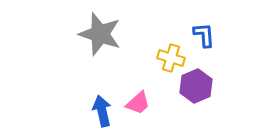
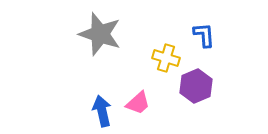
yellow cross: moved 5 px left
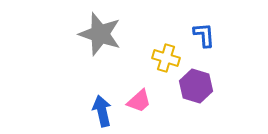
purple hexagon: rotated 20 degrees counterclockwise
pink trapezoid: moved 1 px right, 2 px up
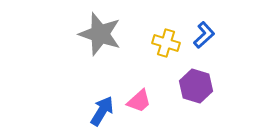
blue L-shape: rotated 52 degrees clockwise
yellow cross: moved 15 px up
blue arrow: rotated 44 degrees clockwise
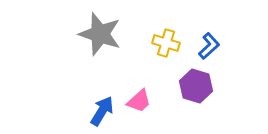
blue L-shape: moved 5 px right, 11 px down
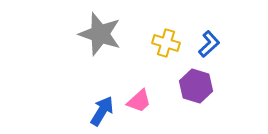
blue L-shape: moved 2 px up
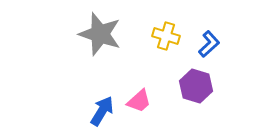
yellow cross: moved 7 px up
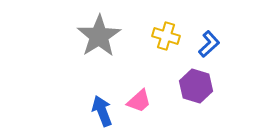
gray star: moved 1 px left, 2 px down; rotated 21 degrees clockwise
blue arrow: rotated 52 degrees counterclockwise
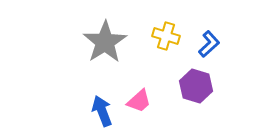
gray star: moved 6 px right, 6 px down
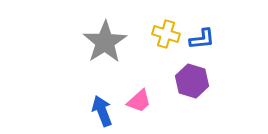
yellow cross: moved 2 px up
blue L-shape: moved 7 px left, 5 px up; rotated 36 degrees clockwise
purple hexagon: moved 4 px left, 5 px up
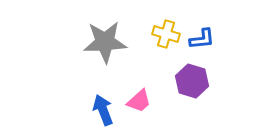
gray star: rotated 30 degrees clockwise
blue arrow: moved 1 px right, 1 px up
